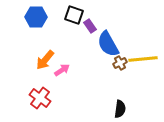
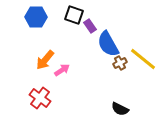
yellow line: rotated 44 degrees clockwise
black semicircle: rotated 108 degrees clockwise
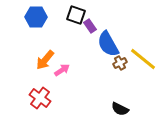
black square: moved 2 px right
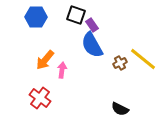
purple rectangle: moved 2 px right, 1 px up
blue semicircle: moved 16 px left, 1 px down
pink arrow: rotated 49 degrees counterclockwise
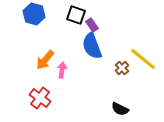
blue hexagon: moved 2 px left, 3 px up; rotated 15 degrees clockwise
blue semicircle: moved 1 px down; rotated 8 degrees clockwise
brown cross: moved 2 px right, 5 px down; rotated 16 degrees counterclockwise
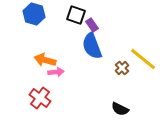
orange arrow: rotated 65 degrees clockwise
pink arrow: moved 6 px left, 2 px down; rotated 77 degrees clockwise
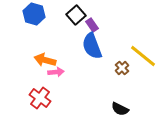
black square: rotated 30 degrees clockwise
yellow line: moved 3 px up
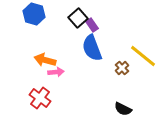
black square: moved 2 px right, 3 px down
blue semicircle: moved 2 px down
black semicircle: moved 3 px right
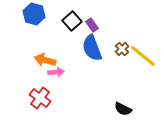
black square: moved 6 px left, 3 px down
brown cross: moved 19 px up
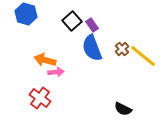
blue hexagon: moved 8 px left
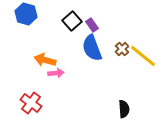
pink arrow: moved 1 px down
red cross: moved 9 px left, 5 px down
black semicircle: moved 1 px right; rotated 120 degrees counterclockwise
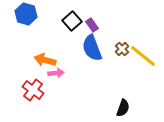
red cross: moved 2 px right, 13 px up
black semicircle: moved 1 px left, 1 px up; rotated 24 degrees clockwise
